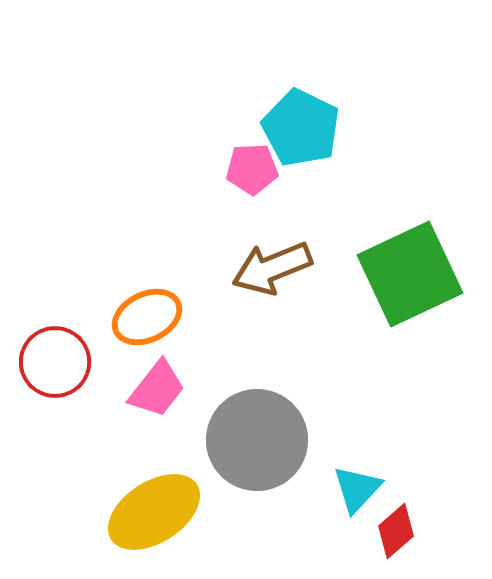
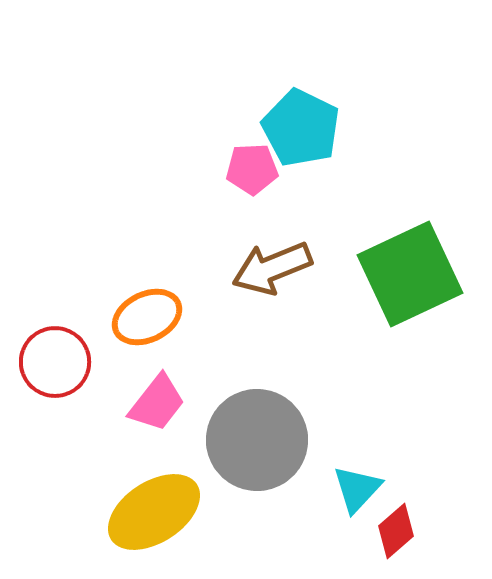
pink trapezoid: moved 14 px down
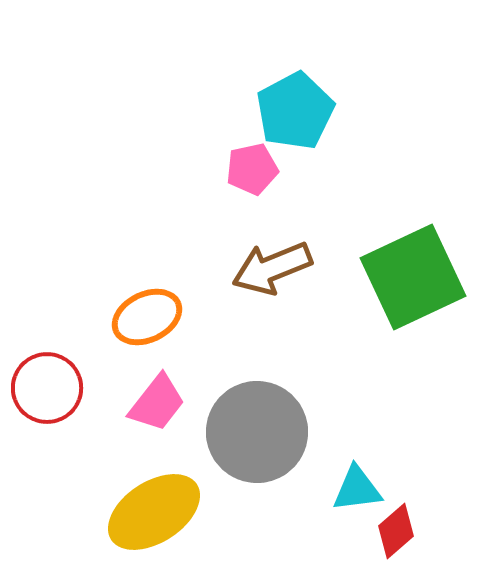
cyan pentagon: moved 6 px left, 17 px up; rotated 18 degrees clockwise
pink pentagon: rotated 9 degrees counterclockwise
green square: moved 3 px right, 3 px down
red circle: moved 8 px left, 26 px down
gray circle: moved 8 px up
cyan triangle: rotated 40 degrees clockwise
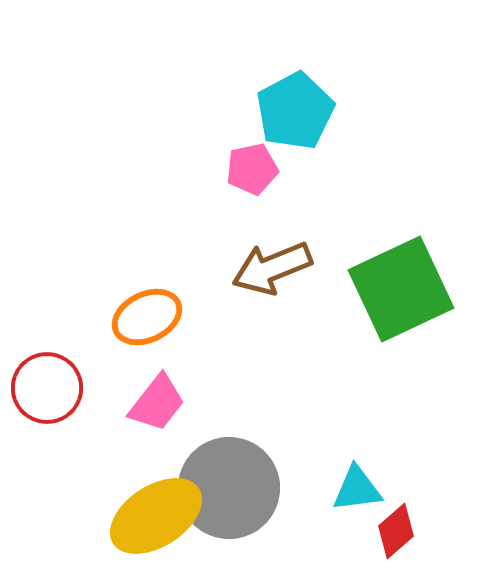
green square: moved 12 px left, 12 px down
gray circle: moved 28 px left, 56 px down
yellow ellipse: moved 2 px right, 4 px down
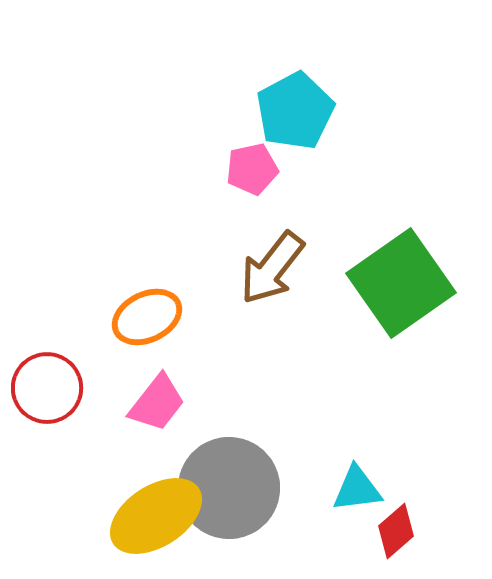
brown arrow: rotated 30 degrees counterclockwise
green square: moved 6 px up; rotated 10 degrees counterclockwise
